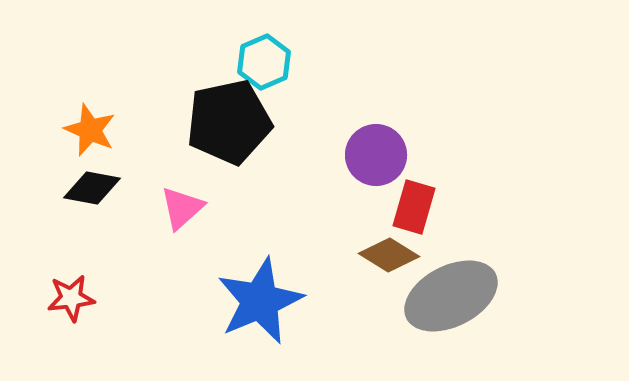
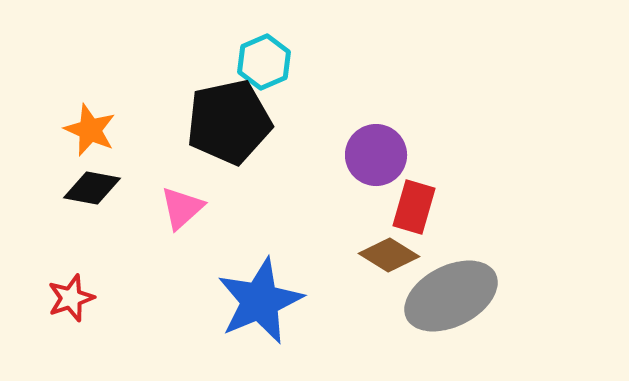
red star: rotated 12 degrees counterclockwise
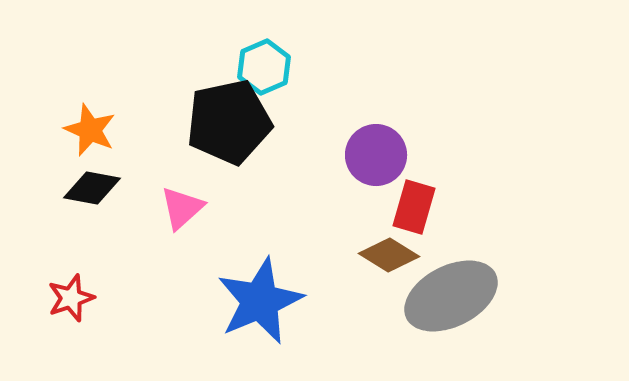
cyan hexagon: moved 5 px down
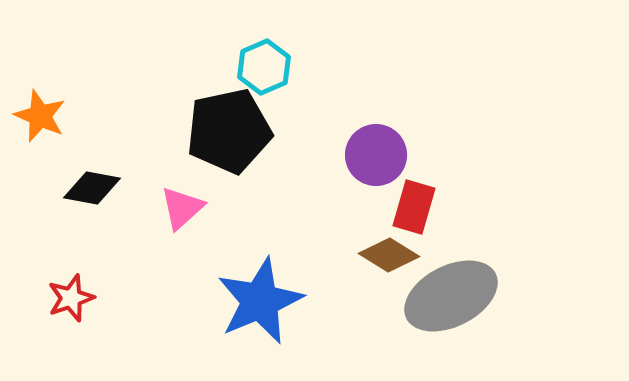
black pentagon: moved 9 px down
orange star: moved 50 px left, 14 px up
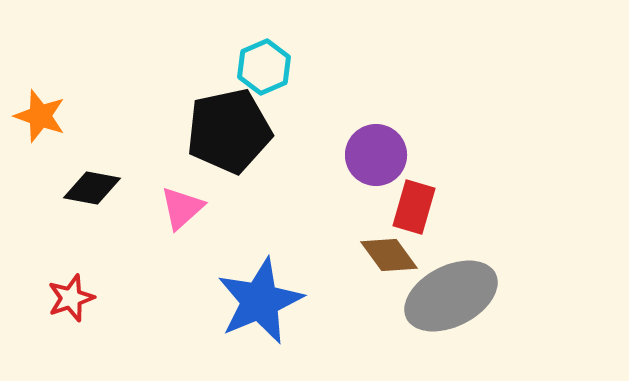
orange star: rotated 4 degrees counterclockwise
brown diamond: rotated 22 degrees clockwise
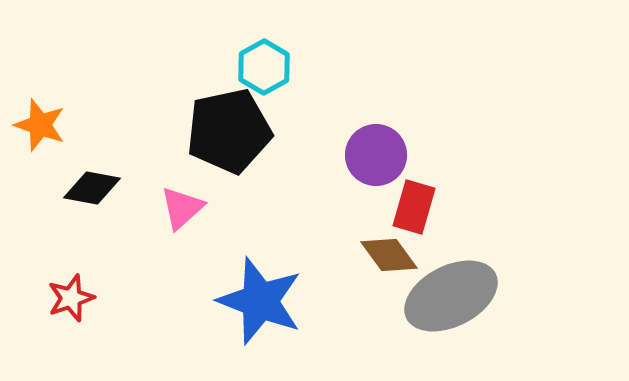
cyan hexagon: rotated 6 degrees counterclockwise
orange star: moved 9 px down
blue star: rotated 28 degrees counterclockwise
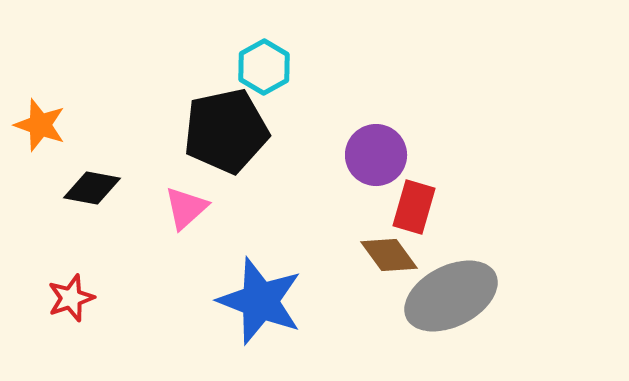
black pentagon: moved 3 px left
pink triangle: moved 4 px right
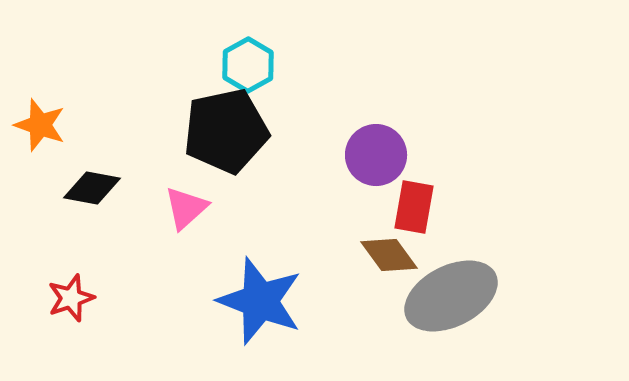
cyan hexagon: moved 16 px left, 2 px up
red rectangle: rotated 6 degrees counterclockwise
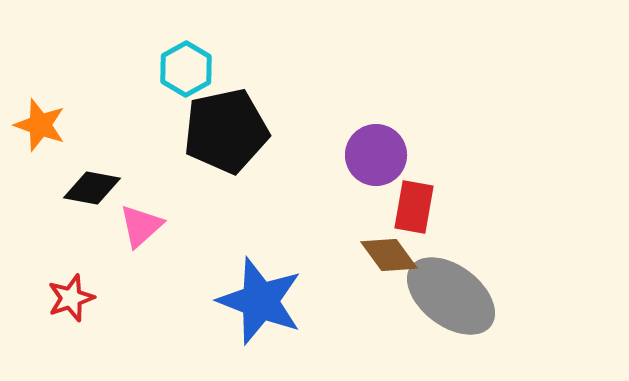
cyan hexagon: moved 62 px left, 4 px down
pink triangle: moved 45 px left, 18 px down
gray ellipse: rotated 64 degrees clockwise
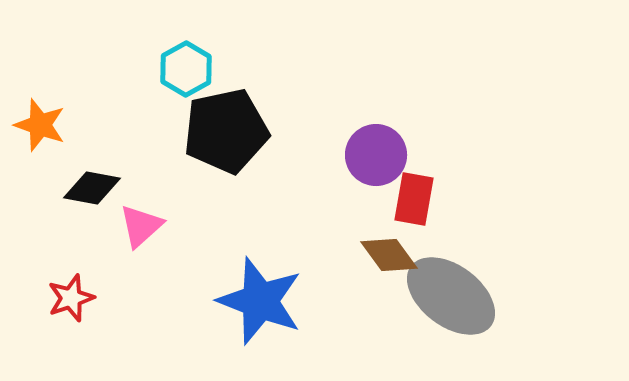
red rectangle: moved 8 px up
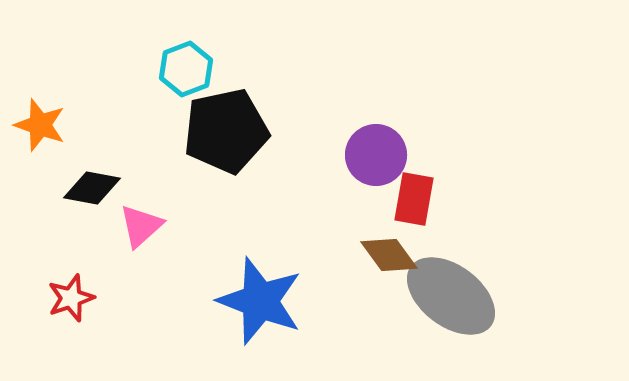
cyan hexagon: rotated 8 degrees clockwise
